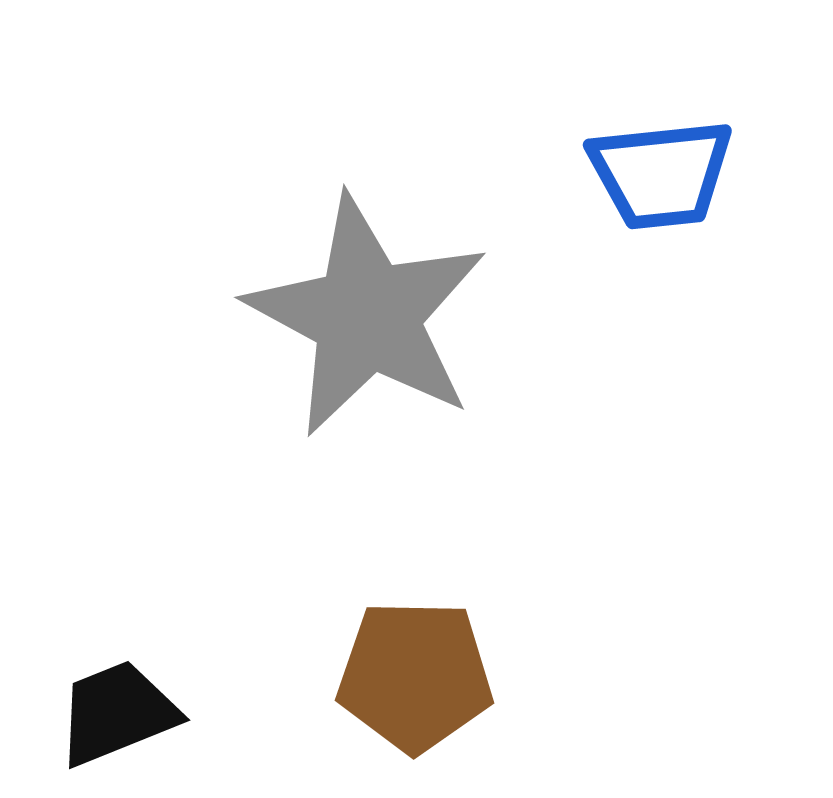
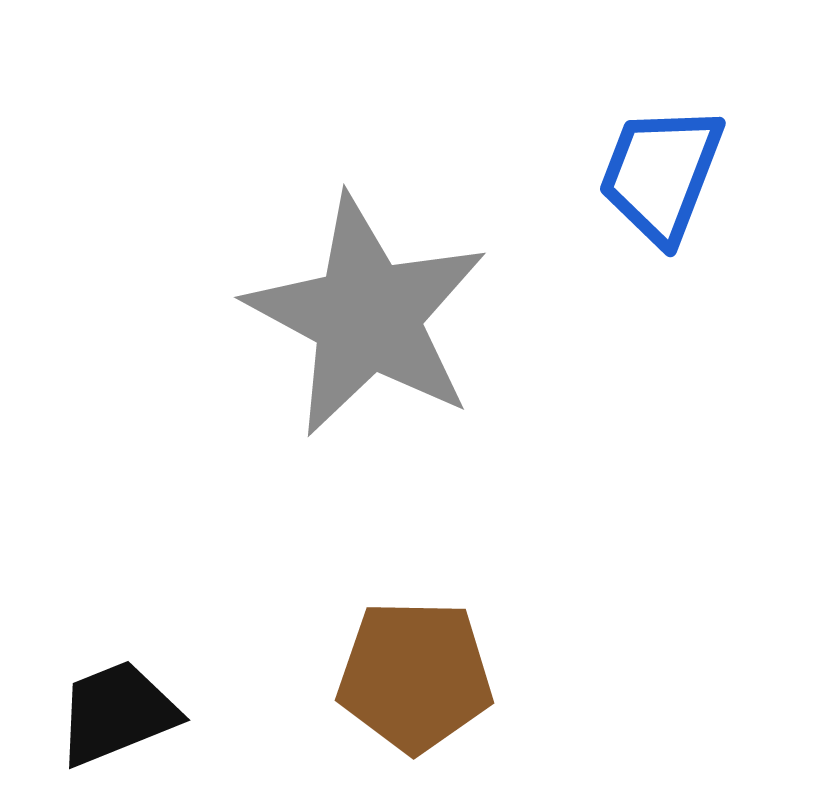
blue trapezoid: rotated 117 degrees clockwise
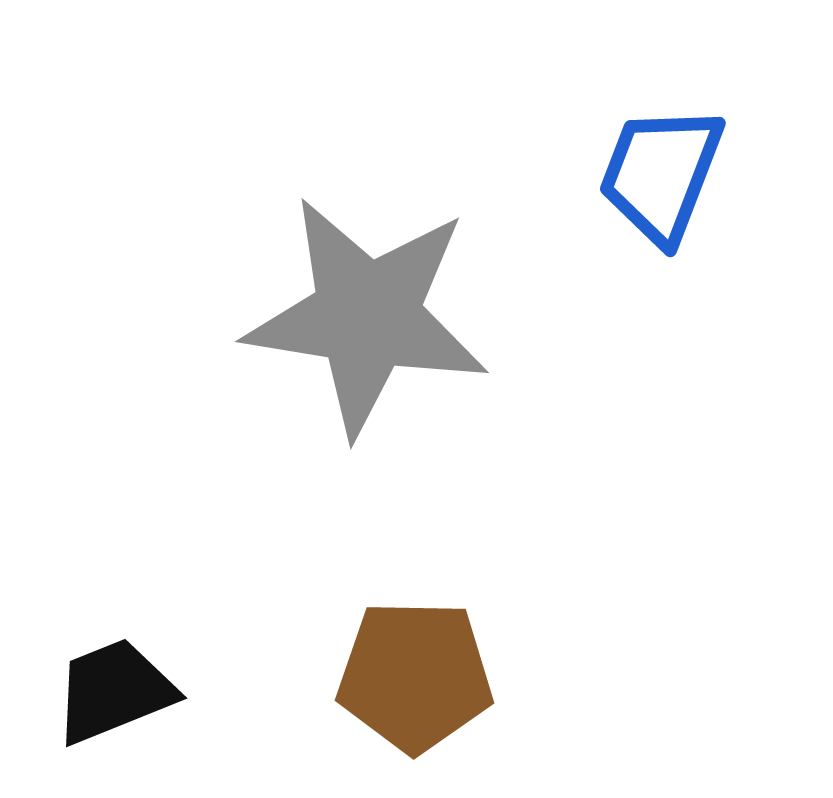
gray star: rotated 19 degrees counterclockwise
black trapezoid: moved 3 px left, 22 px up
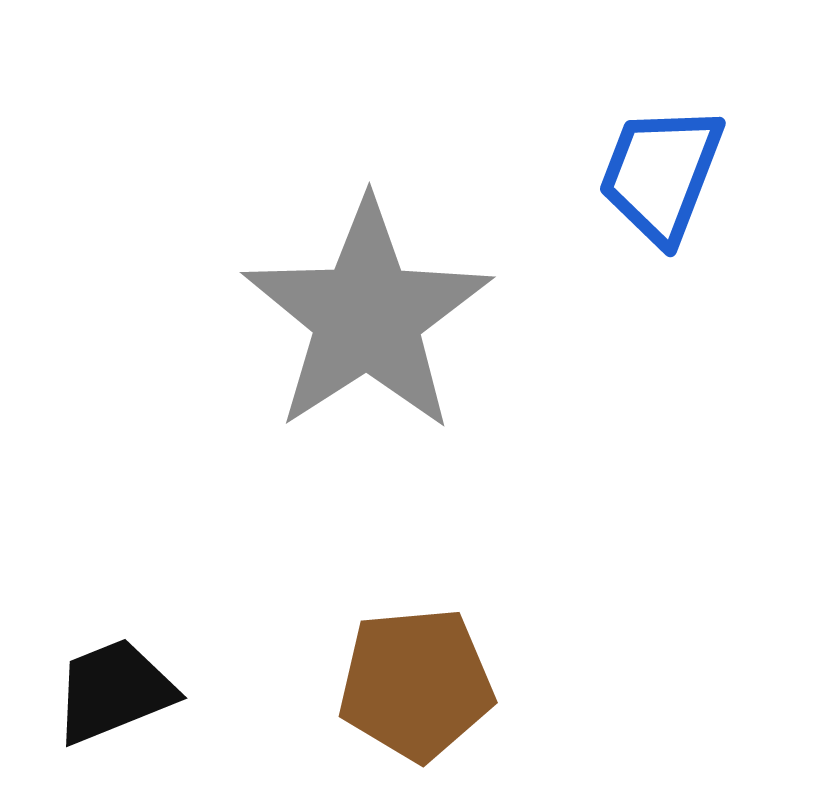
gray star: rotated 30 degrees clockwise
brown pentagon: moved 1 px right, 8 px down; rotated 6 degrees counterclockwise
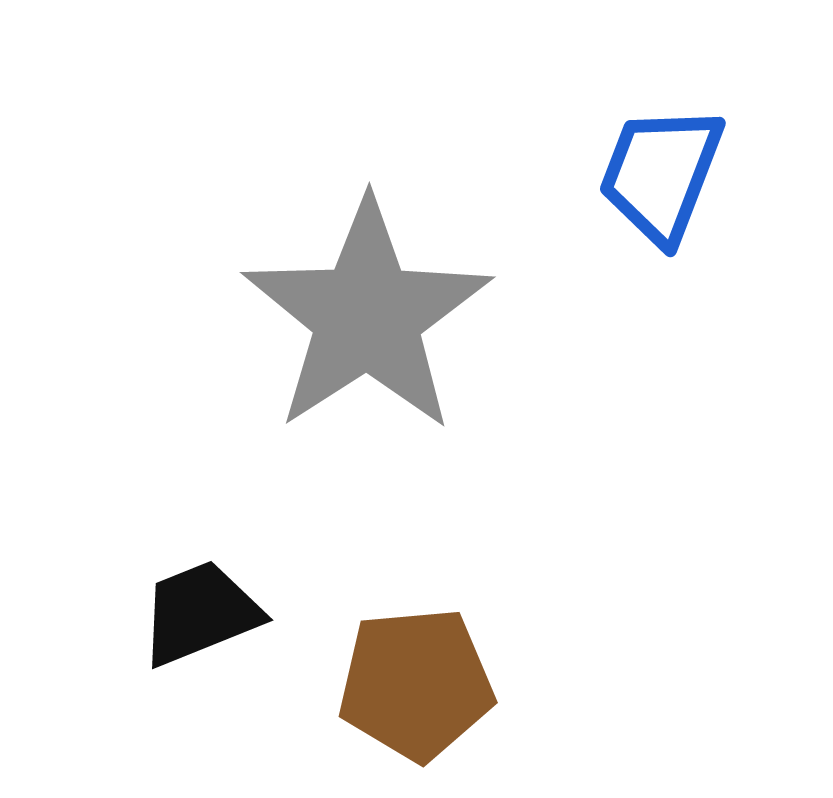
black trapezoid: moved 86 px right, 78 px up
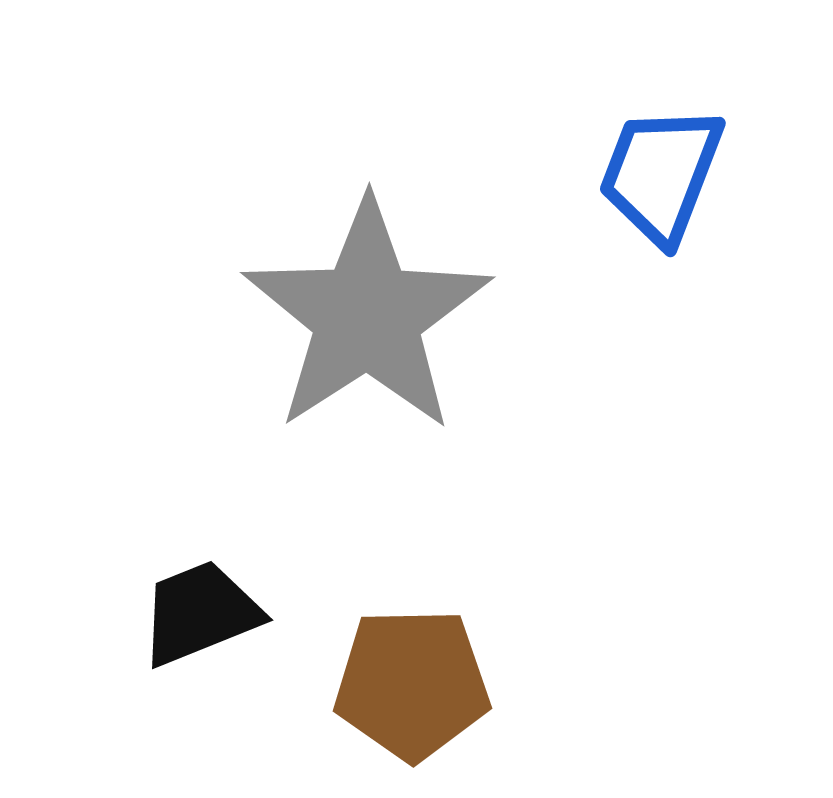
brown pentagon: moved 4 px left; rotated 4 degrees clockwise
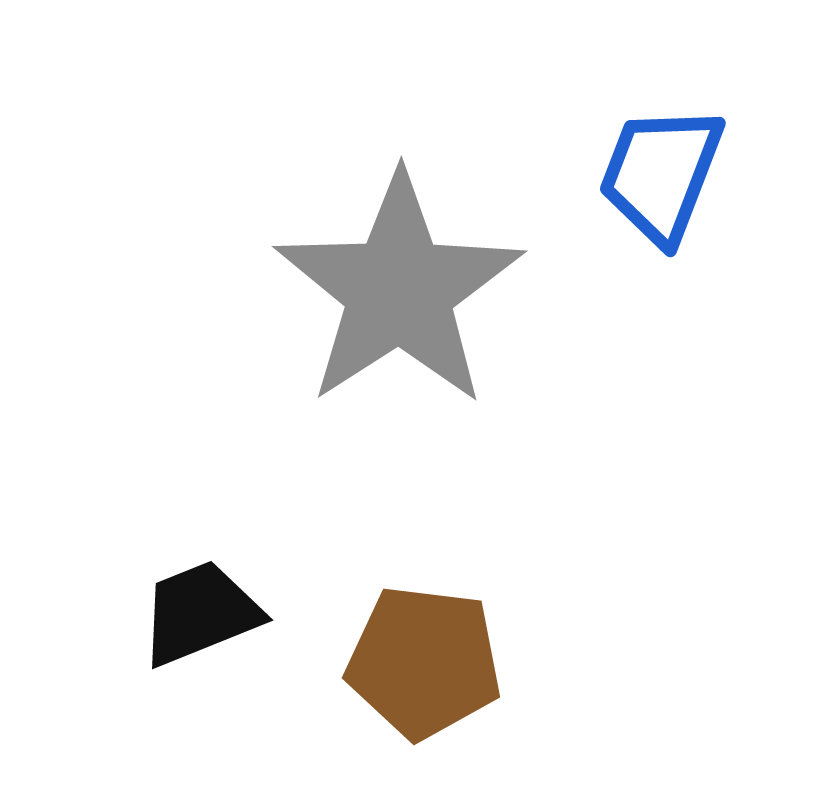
gray star: moved 32 px right, 26 px up
brown pentagon: moved 12 px right, 22 px up; rotated 8 degrees clockwise
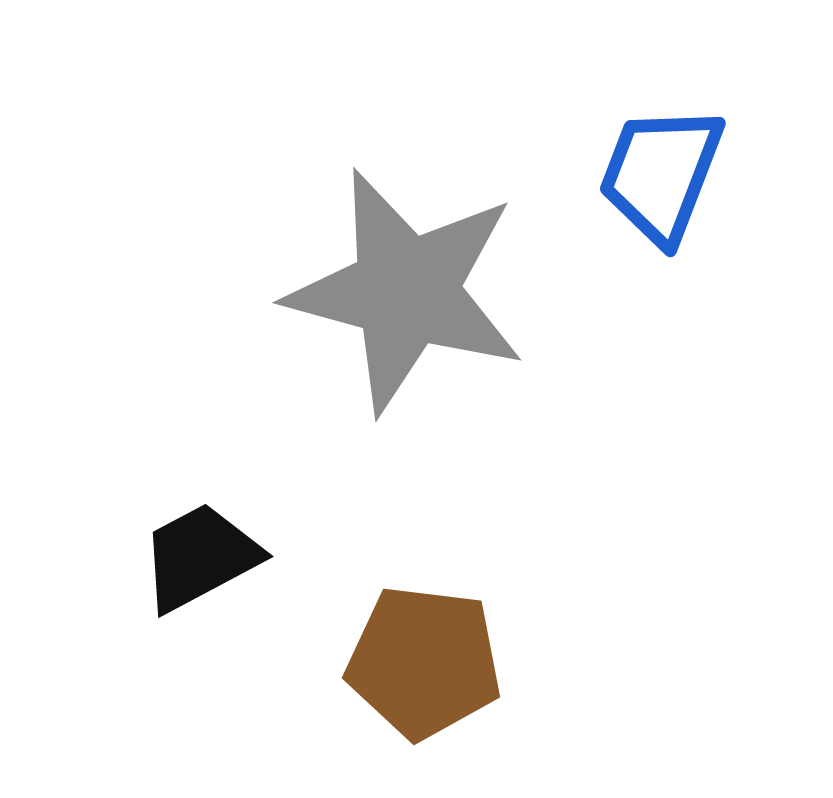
gray star: moved 7 px right, 1 px down; rotated 24 degrees counterclockwise
black trapezoid: moved 56 px up; rotated 6 degrees counterclockwise
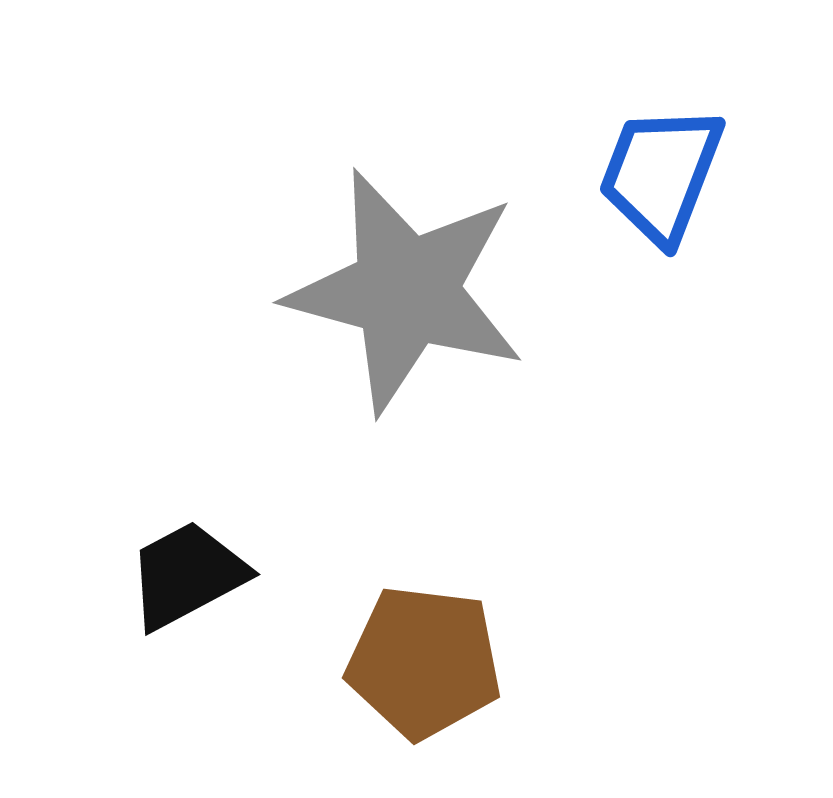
black trapezoid: moved 13 px left, 18 px down
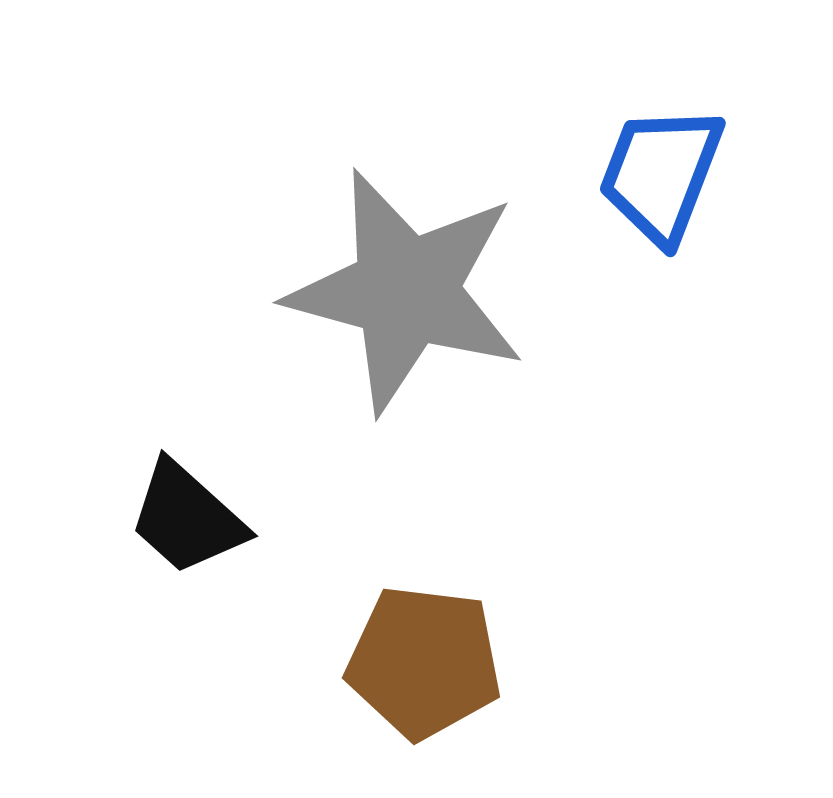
black trapezoid: moved 57 px up; rotated 110 degrees counterclockwise
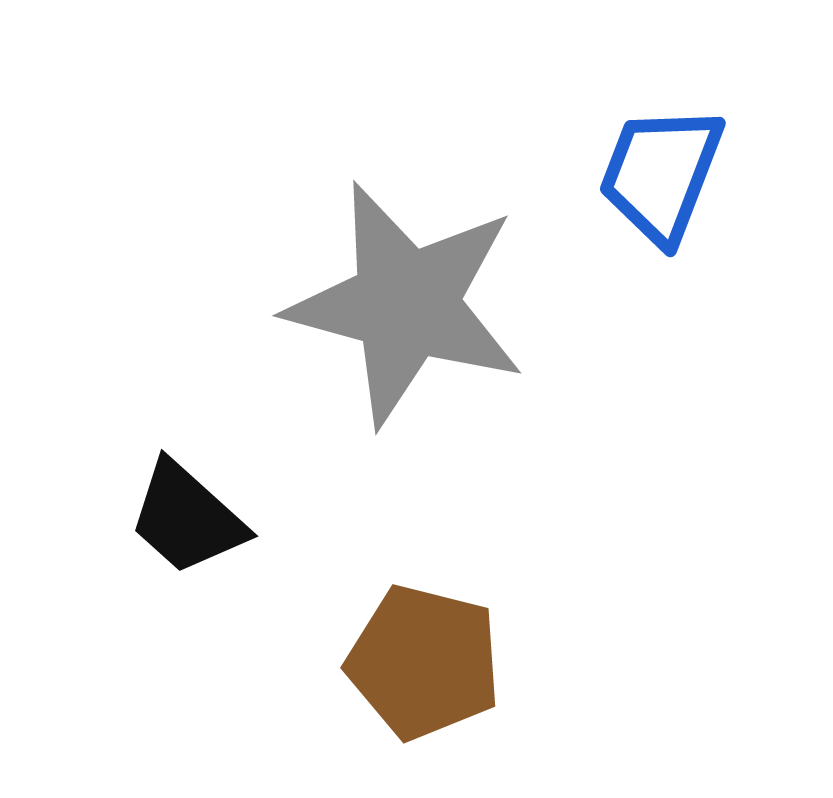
gray star: moved 13 px down
brown pentagon: rotated 7 degrees clockwise
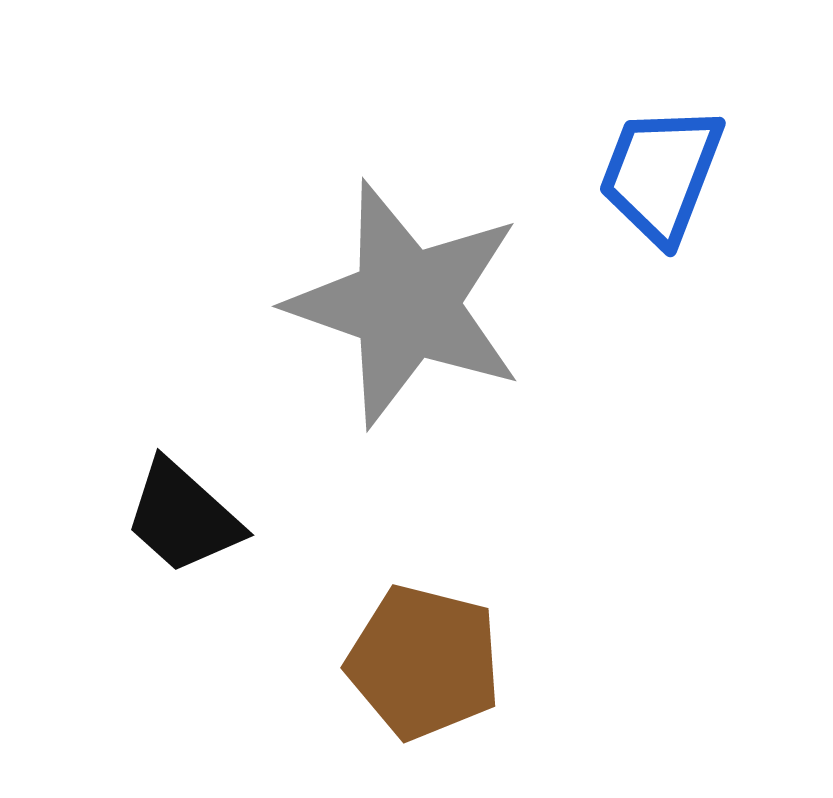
gray star: rotated 4 degrees clockwise
black trapezoid: moved 4 px left, 1 px up
